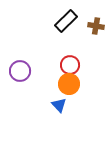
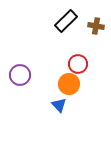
red circle: moved 8 px right, 1 px up
purple circle: moved 4 px down
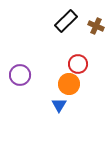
brown cross: rotated 14 degrees clockwise
blue triangle: rotated 14 degrees clockwise
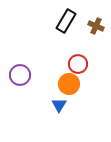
black rectangle: rotated 15 degrees counterclockwise
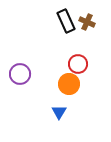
black rectangle: rotated 55 degrees counterclockwise
brown cross: moved 9 px left, 4 px up
purple circle: moved 1 px up
blue triangle: moved 7 px down
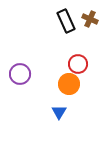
brown cross: moved 3 px right, 3 px up
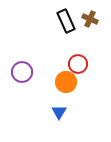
purple circle: moved 2 px right, 2 px up
orange circle: moved 3 px left, 2 px up
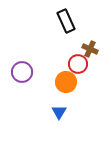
brown cross: moved 30 px down
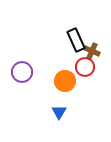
black rectangle: moved 10 px right, 19 px down
brown cross: moved 2 px right, 2 px down
red circle: moved 7 px right, 3 px down
orange circle: moved 1 px left, 1 px up
